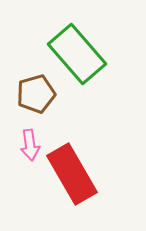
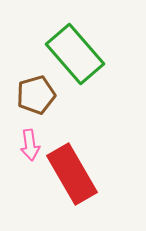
green rectangle: moved 2 px left
brown pentagon: moved 1 px down
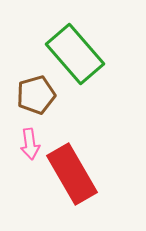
pink arrow: moved 1 px up
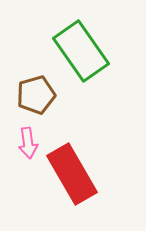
green rectangle: moved 6 px right, 3 px up; rotated 6 degrees clockwise
pink arrow: moved 2 px left, 1 px up
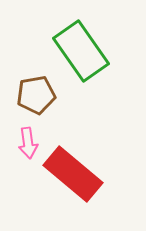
brown pentagon: rotated 6 degrees clockwise
red rectangle: moved 1 px right; rotated 20 degrees counterclockwise
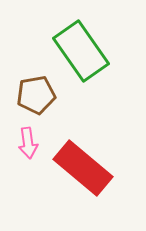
red rectangle: moved 10 px right, 6 px up
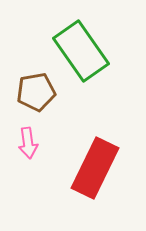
brown pentagon: moved 3 px up
red rectangle: moved 12 px right; rotated 76 degrees clockwise
